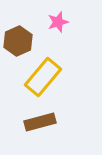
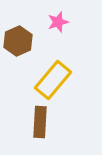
yellow rectangle: moved 10 px right, 3 px down
brown rectangle: rotated 72 degrees counterclockwise
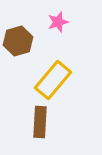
brown hexagon: rotated 8 degrees clockwise
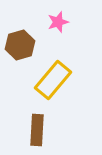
brown hexagon: moved 2 px right, 4 px down
brown rectangle: moved 3 px left, 8 px down
